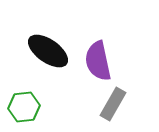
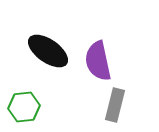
gray rectangle: moved 2 px right, 1 px down; rotated 16 degrees counterclockwise
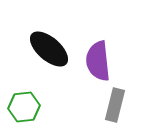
black ellipse: moved 1 px right, 2 px up; rotated 6 degrees clockwise
purple semicircle: rotated 6 degrees clockwise
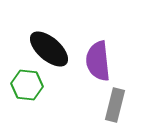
green hexagon: moved 3 px right, 22 px up; rotated 12 degrees clockwise
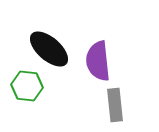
green hexagon: moved 1 px down
gray rectangle: rotated 20 degrees counterclockwise
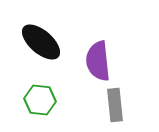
black ellipse: moved 8 px left, 7 px up
green hexagon: moved 13 px right, 14 px down
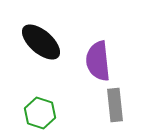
green hexagon: moved 13 px down; rotated 12 degrees clockwise
